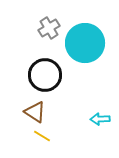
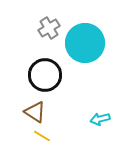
cyan arrow: rotated 12 degrees counterclockwise
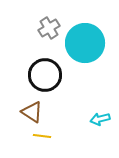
brown triangle: moved 3 px left
yellow line: rotated 24 degrees counterclockwise
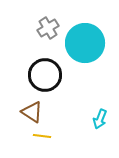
gray cross: moved 1 px left
cyan arrow: rotated 54 degrees counterclockwise
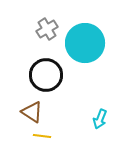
gray cross: moved 1 px left, 1 px down
black circle: moved 1 px right
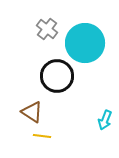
gray cross: rotated 20 degrees counterclockwise
black circle: moved 11 px right, 1 px down
cyan arrow: moved 5 px right, 1 px down
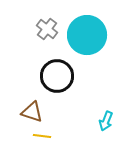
cyan circle: moved 2 px right, 8 px up
brown triangle: rotated 15 degrees counterclockwise
cyan arrow: moved 1 px right, 1 px down
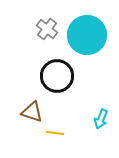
cyan arrow: moved 5 px left, 2 px up
yellow line: moved 13 px right, 3 px up
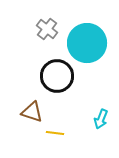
cyan circle: moved 8 px down
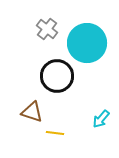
cyan arrow: rotated 18 degrees clockwise
